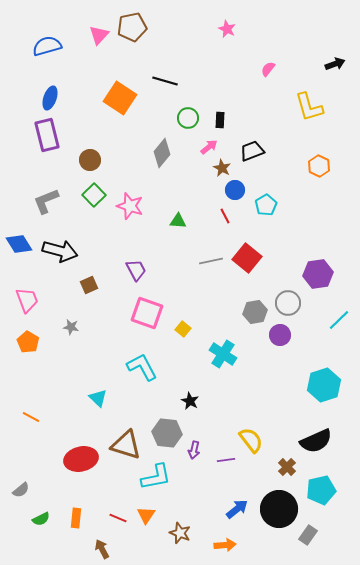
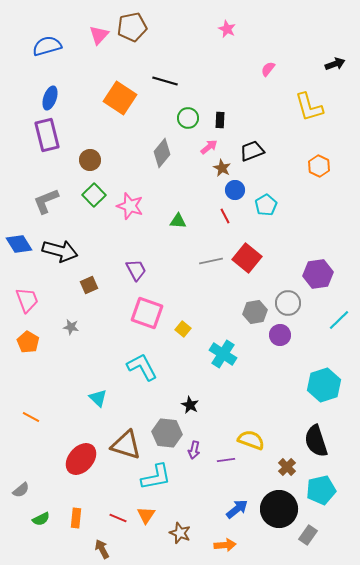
black star at (190, 401): moved 4 px down
yellow semicircle at (251, 440): rotated 32 degrees counterclockwise
black semicircle at (316, 441): rotated 96 degrees clockwise
red ellipse at (81, 459): rotated 36 degrees counterclockwise
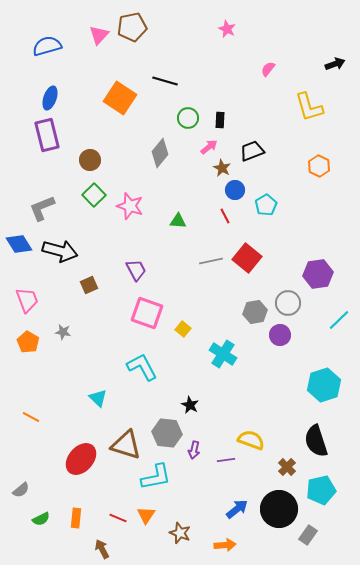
gray diamond at (162, 153): moved 2 px left
gray L-shape at (46, 201): moved 4 px left, 7 px down
gray star at (71, 327): moved 8 px left, 5 px down
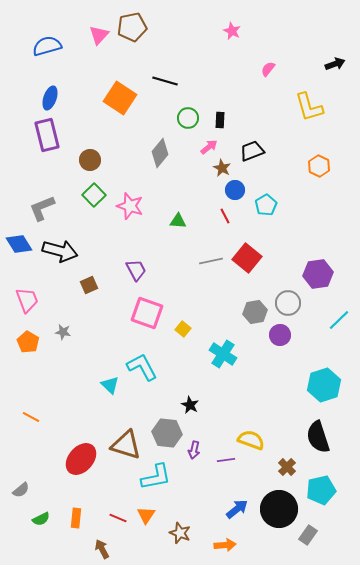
pink star at (227, 29): moved 5 px right, 2 px down
cyan triangle at (98, 398): moved 12 px right, 13 px up
black semicircle at (316, 441): moved 2 px right, 4 px up
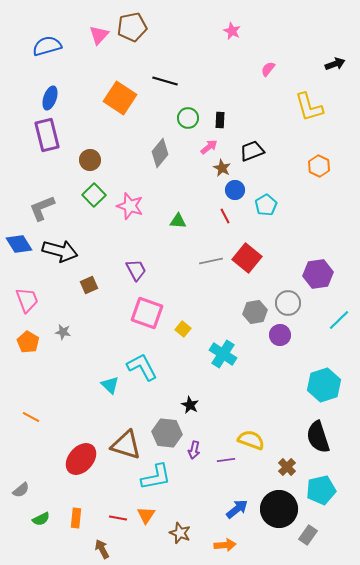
red line at (118, 518): rotated 12 degrees counterclockwise
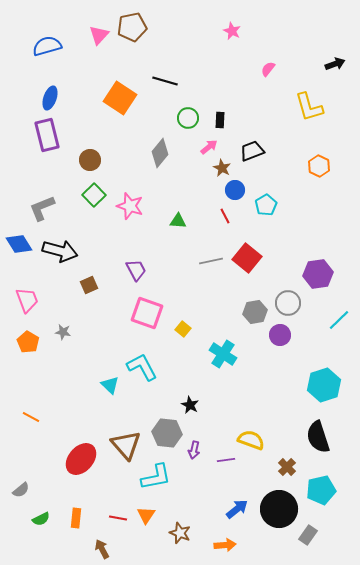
brown triangle at (126, 445): rotated 32 degrees clockwise
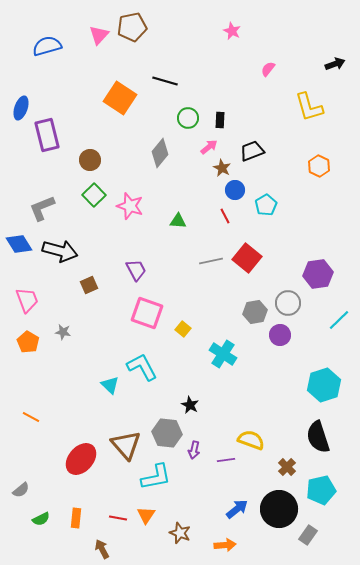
blue ellipse at (50, 98): moved 29 px left, 10 px down
